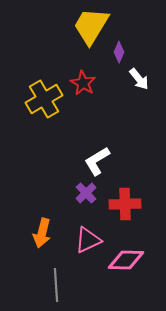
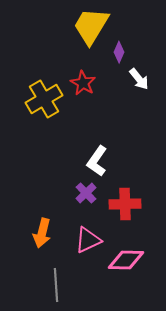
white L-shape: rotated 24 degrees counterclockwise
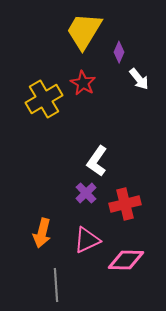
yellow trapezoid: moved 7 px left, 5 px down
red cross: rotated 12 degrees counterclockwise
pink triangle: moved 1 px left
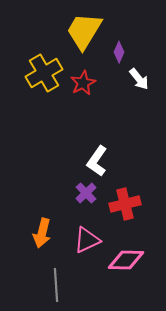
red star: rotated 15 degrees clockwise
yellow cross: moved 26 px up
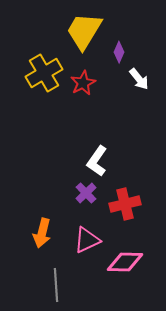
pink diamond: moved 1 px left, 2 px down
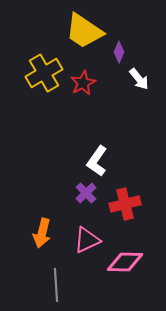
yellow trapezoid: rotated 87 degrees counterclockwise
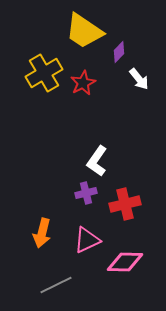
purple diamond: rotated 20 degrees clockwise
purple cross: rotated 30 degrees clockwise
gray line: rotated 68 degrees clockwise
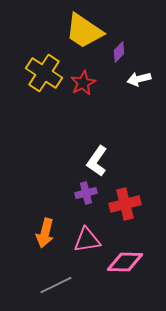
yellow cross: rotated 27 degrees counterclockwise
white arrow: rotated 115 degrees clockwise
orange arrow: moved 3 px right
pink triangle: rotated 16 degrees clockwise
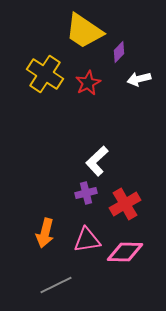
yellow cross: moved 1 px right, 1 px down
red star: moved 5 px right
white L-shape: rotated 12 degrees clockwise
red cross: rotated 16 degrees counterclockwise
pink diamond: moved 10 px up
